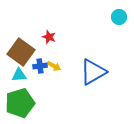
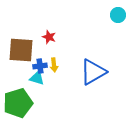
cyan circle: moved 1 px left, 2 px up
brown square: moved 2 px up; rotated 32 degrees counterclockwise
yellow arrow: moved 1 px up; rotated 56 degrees clockwise
cyan triangle: moved 18 px right, 3 px down; rotated 21 degrees clockwise
green pentagon: moved 2 px left
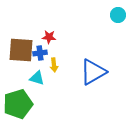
red star: rotated 16 degrees counterclockwise
blue cross: moved 13 px up
green pentagon: moved 1 px down
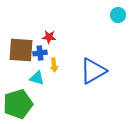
blue triangle: moved 1 px up
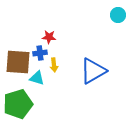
brown square: moved 3 px left, 12 px down
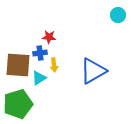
brown square: moved 3 px down
cyan triangle: moved 2 px right; rotated 49 degrees counterclockwise
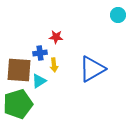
red star: moved 7 px right
brown square: moved 1 px right, 5 px down
blue triangle: moved 1 px left, 2 px up
cyan triangle: moved 3 px down
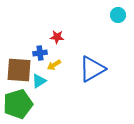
red star: moved 1 px right
yellow arrow: rotated 64 degrees clockwise
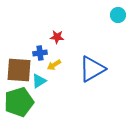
green pentagon: moved 1 px right, 2 px up
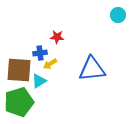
yellow arrow: moved 4 px left, 1 px up
blue triangle: rotated 24 degrees clockwise
